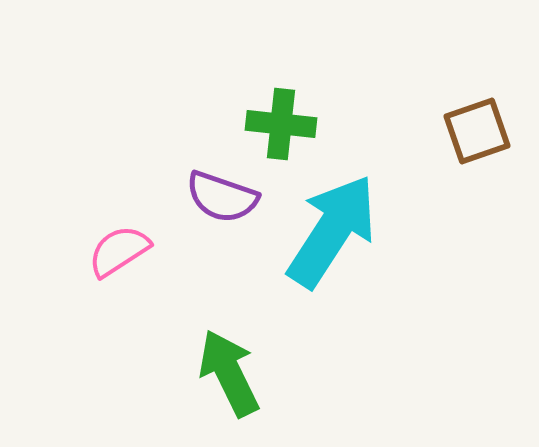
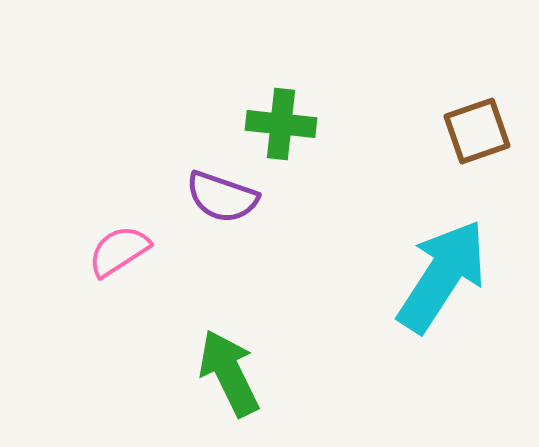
cyan arrow: moved 110 px right, 45 px down
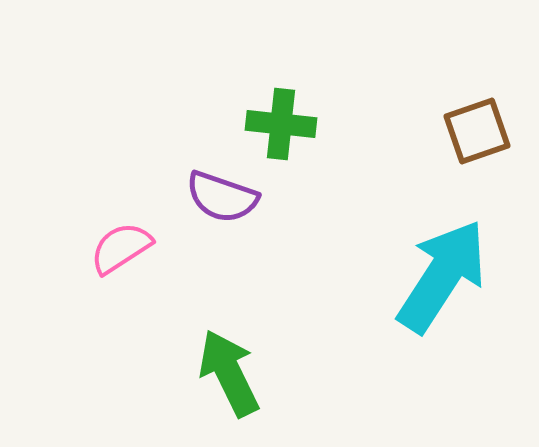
pink semicircle: moved 2 px right, 3 px up
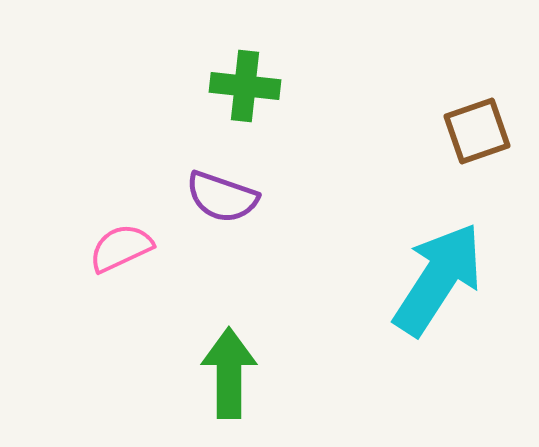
green cross: moved 36 px left, 38 px up
pink semicircle: rotated 8 degrees clockwise
cyan arrow: moved 4 px left, 3 px down
green arrow: rotated 26 degrees clockwise
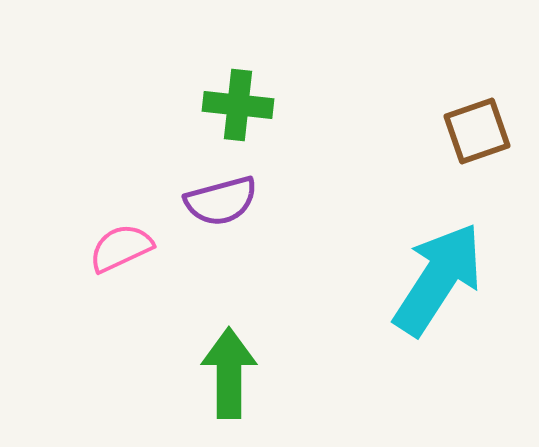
green cross: moved 7 px left, 19 px down
purple semicircle: moved 1 px left, 4 px down; rotated 34 degrees counterclockwise
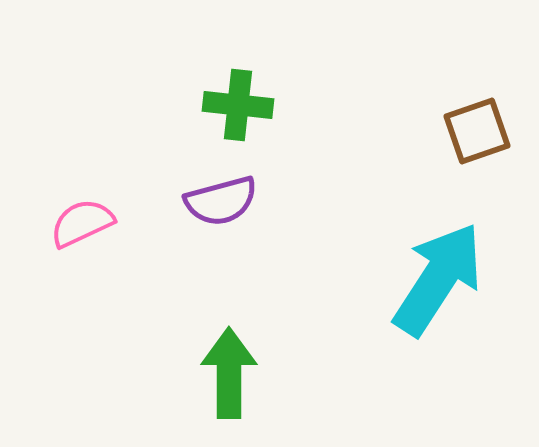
pink semicircle: moved 39 px left, 25 px up
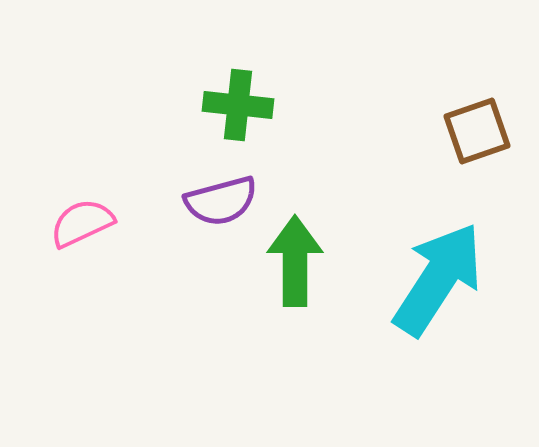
green arrow: moved 66 px right, 112 px up
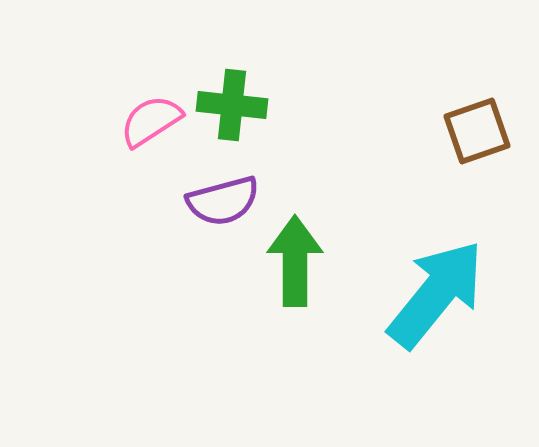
green cross: moved 6 px left
purple semicircle: moved 2 px right
pink semicircle: moved 69 px right, 102 px up; rotated 8 degrees counterclockwise
cyan arrow: moved 2 px left, 15 px down; rotated 6 degrees clockwise
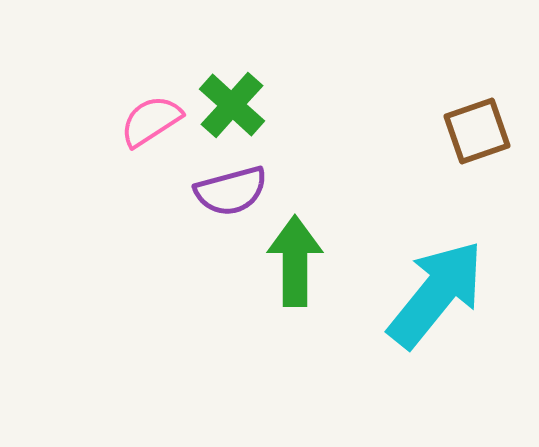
green cross: rotated 36 degrees clockwise
purple semicircle: moved 8 px right, 10 px up
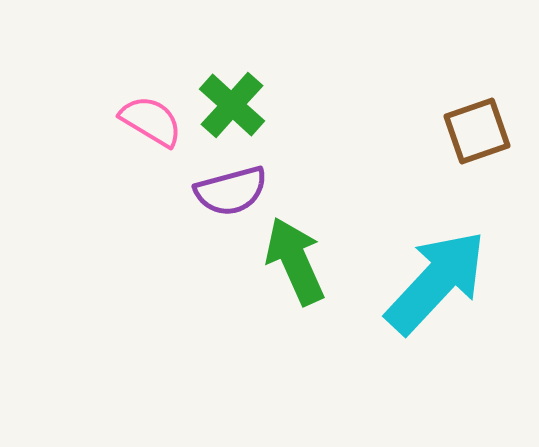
pink semicircle: rotated 64 degrees clockwise
green arrow: rotated 24 degrees counterclockwise
cyan arrow: moved 12 px up; rotated 4 degrees clockwise
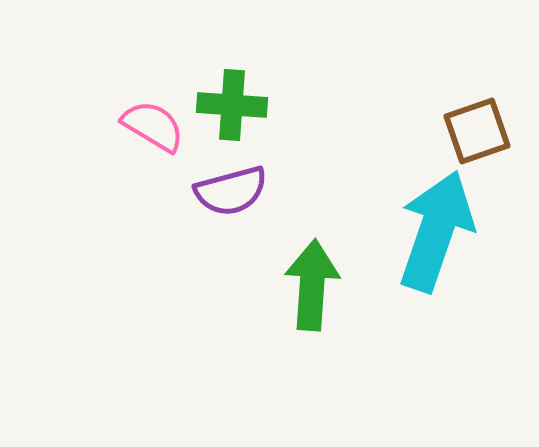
green cross: rotated 38 degrees counterclockwise
pink semicircle: moved 2 px right, 5 px down
green arrow: moved 17 px right, 24 px down; rotated 28 degrees clockwise
cyan arrow: moved 51 px up; rotated 24 degrees counterclockwise
